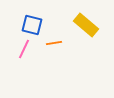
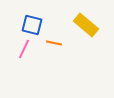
orange line: rotated 21 degrees clockwise
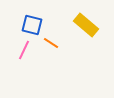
orange line: moved 3 px left; rotated 21 degrees clockwise
pink line: moved 1 px down
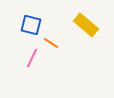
blue square: moved 1 px left
pink line: moved 8 px right, 8 px down
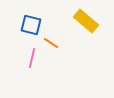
yellow rectangle: moved 4 px up
pink line: rotated 12 degrees counterclockwise
